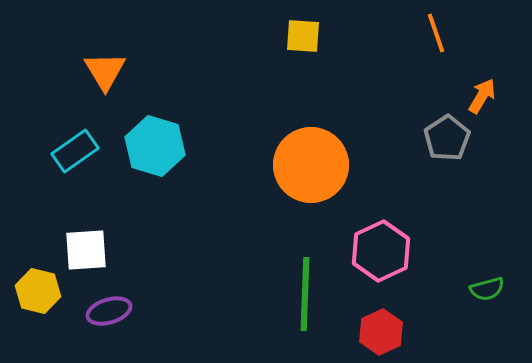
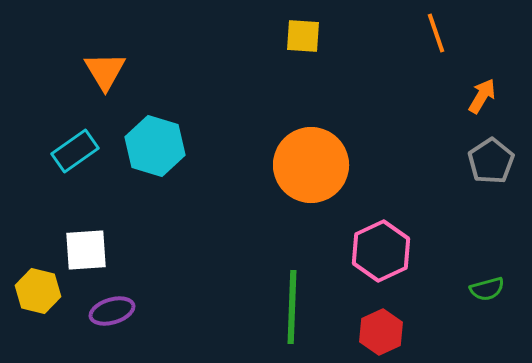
gray pentagon: moved 44 px right, 23 px down
green line: moved 13 px left, 13 px down
purple ellipse: moved 3 px right
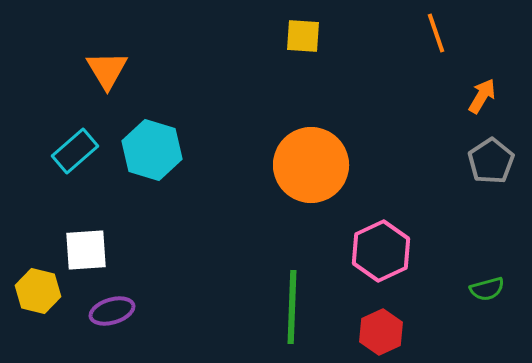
orange triangle: moved 2 px right, 1 px up
cyan hexagon: moved 3 px left, 4 px down
cyan rectangle: rotated 6 degrees counterclockwise
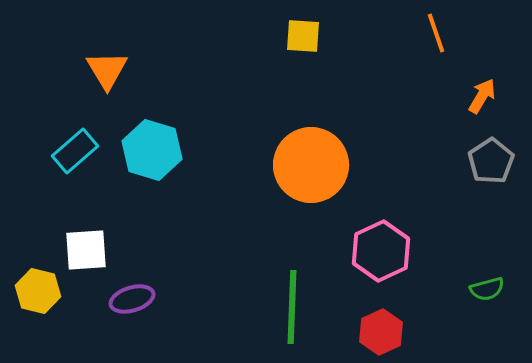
purple ellipse: moved 20 px right, 12 px up
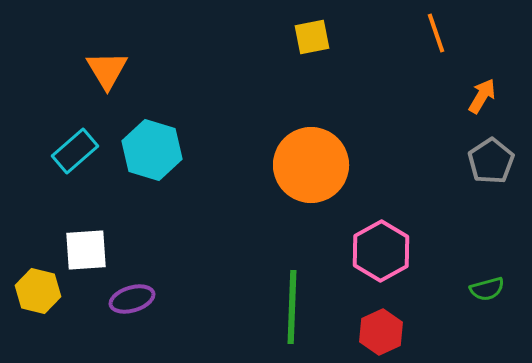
yellow square: moved 9 px right, 1 px down; rotated 15 degrees counterclockwise
pink hexagon: rotated 4 degrees counterclockwise
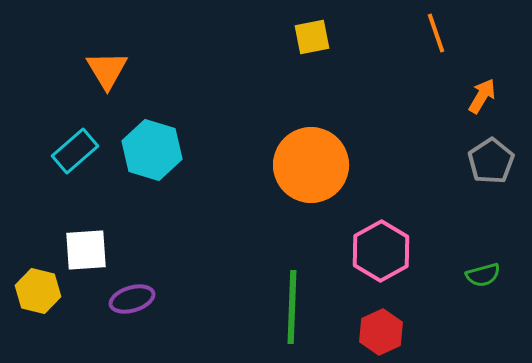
green semicircle: moved 4 px left, 14 px up
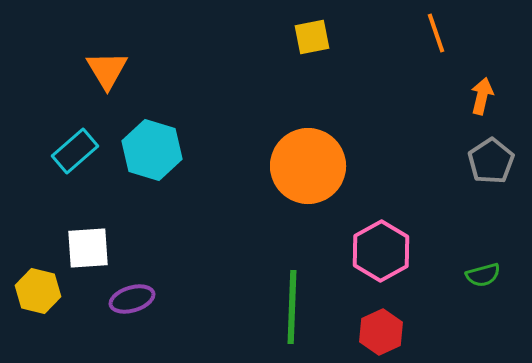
orange arrow: rotated 18 degrees counterclockwise
orange circle: moved 3 px left, 1 px down
white square: moved 2 px right, 2 px up
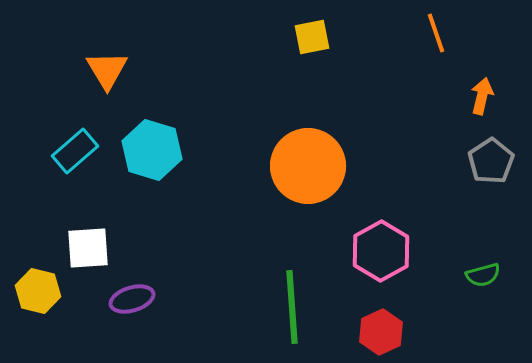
green line: rotated 6 degrees counterclockwise
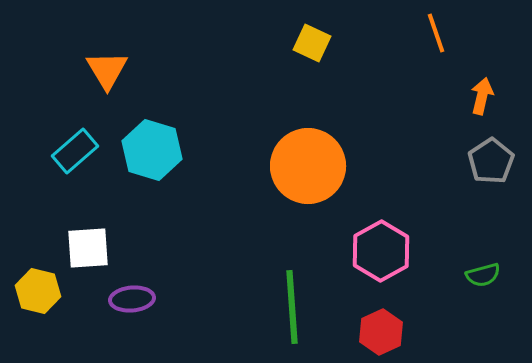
yellow square: moved 6 px down; rotated 36 degrees clockwise
purple ellipse: rotated 12 degrees clockwise
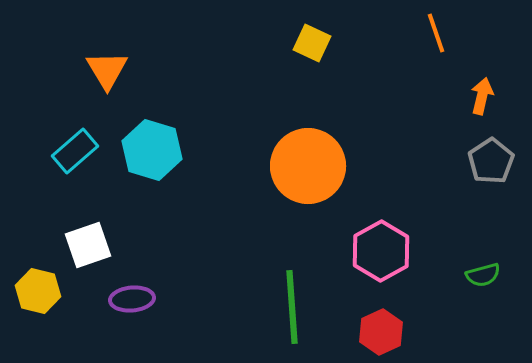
white square: moved 3 px up; rotated 15 degrees counterclockwise
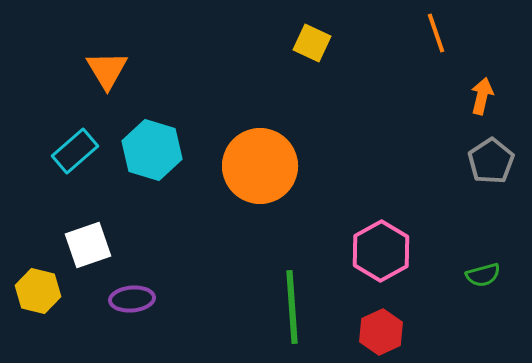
orange circle: moved 48 px left
